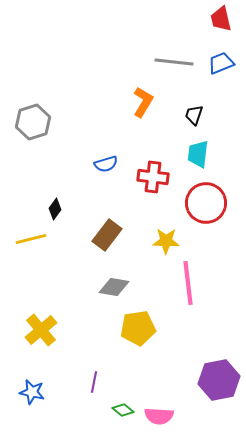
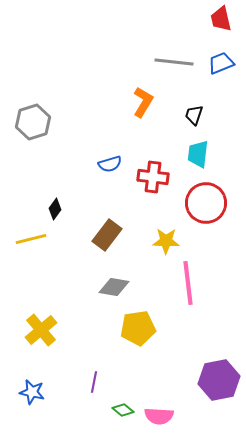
blue semicircle: moved 4 px right
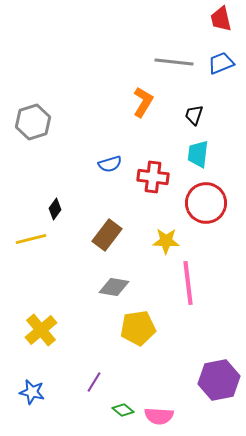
purple line: rotated 20 degrees clockwise
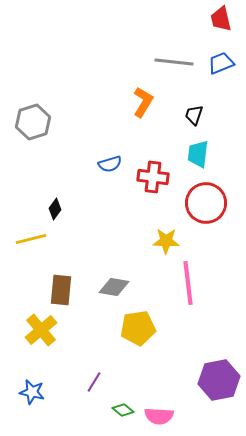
brown rectangle: moved 46 px left, 55 px down; rotated 32 degrees counterclockwise
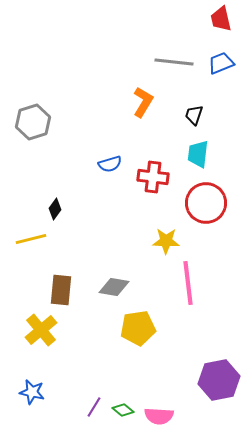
purple line: moved 25 px down
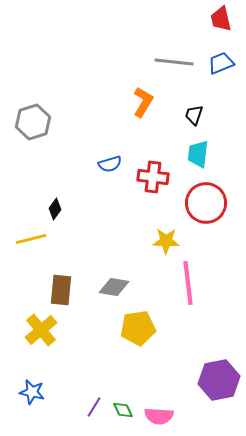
green diamond: rotated 25 degrees clockwise
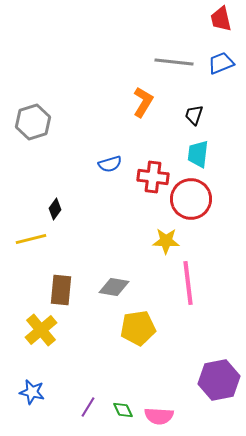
red circle: moved 15 px left, 4 px up
purple line: moved 6 px left
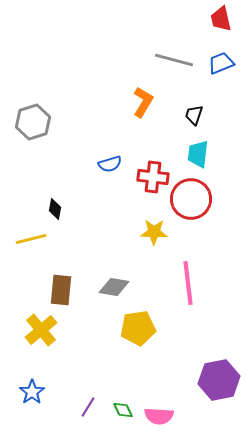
gray line: moved 2 px up; rotated 9 degrees clockwise
black diamond: rotated 25 degrees counterclockwise
yellow star: moved 12 px left, 9 px up
blue star: rotated 25 degrees clockwise
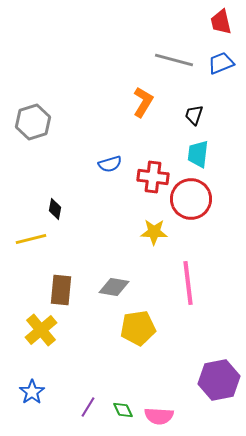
red trapezoid: moved 3 px down
